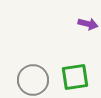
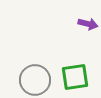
gray circle: moved 2 px right
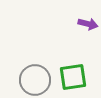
green square: moved 2 px left
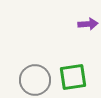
purple arrow: rotated 18 degrees counterclockwise
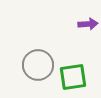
gray circle: moved 3 px right, 15 px up
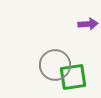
gray circle: moved 17 px right
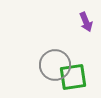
purple arrow: moved 2 px left, 2 px up; rotated 72 degrees clockwise
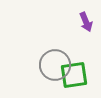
green square: moved 1 px right, 2 px up
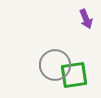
purple arrow: moved 3 px up
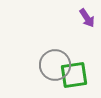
purple arrow: moved 1 px right, 1 px up; rotated 12 degrees counterclockwise
